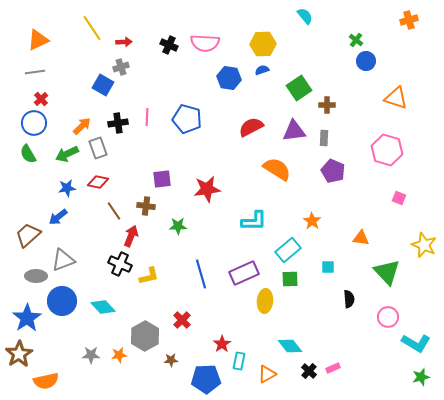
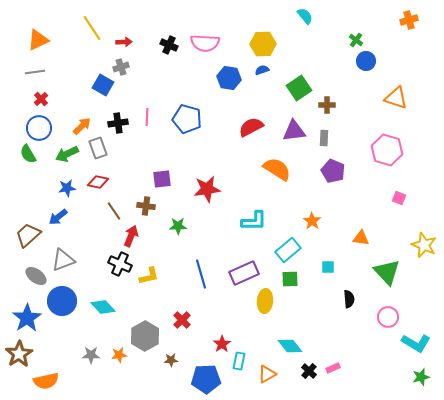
blue circle at (34, 123): moved 5 px right, 5 px down
gray ellipse at (36, 276): rotated 35 degrees clockwise
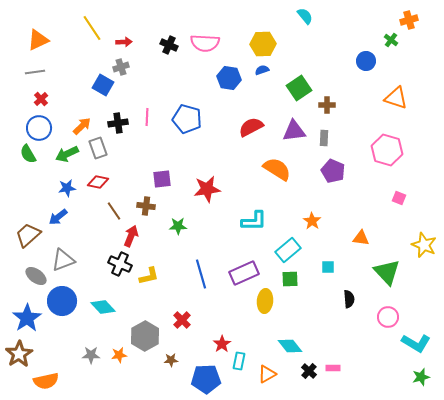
green cross at (356, 40): moved 35 px right
pink rectangle at (333, 368): rotated 24 degrees clockwise
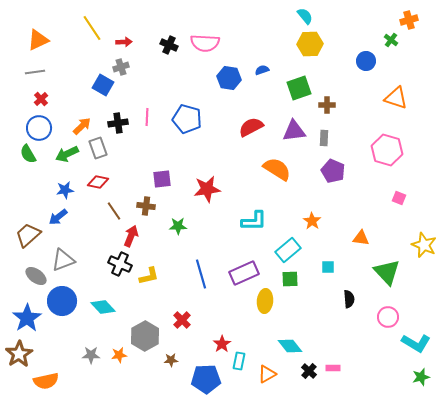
yellow hexagon at (263, 44): moved 47 px right
green square at (299, 88): rotated 15 degrees clockwise
blue star at (67, 188): moved 2 px left, 2 px down
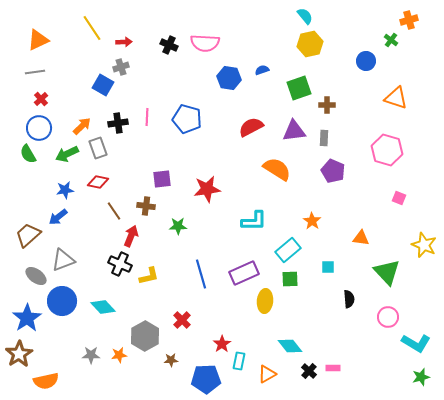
yellow hexagon at (310, 44): rotated 10 degrees counterclockwise
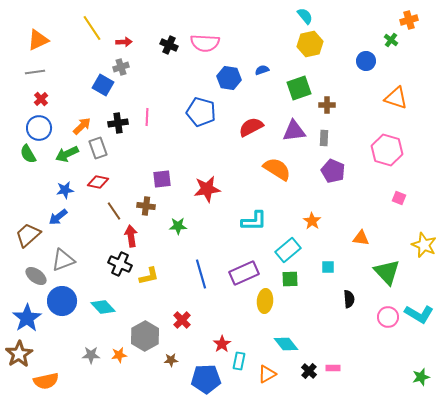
blue pentagon at (187, 119): moved 14 px right, 7 px up
red arrow at (131, 236): rotated 30 degrees counterclockwise
cyan L-shape at (416, 343): moved 3 px right, 29 px up
cyan diamond at (290, 346): moved 4 px left, 2 px up
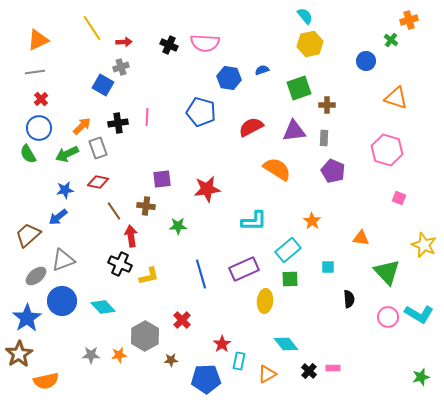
purple rectangle at (244, 273): moved 4 px up
gray ellipse at (36, 276): rotated 75 degrees counterclockwise
